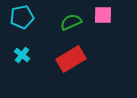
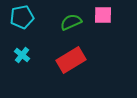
red rectangle: moved 1 px down
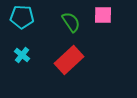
cyan pentagon: rotated 15 degrees clockwise
green semicircle: rotated 80 degrees clockwise
red rectangle: moved 2 px left; rotated 12 degrees counterclockwise
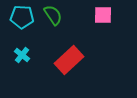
green semicircle: moved 18 px left, 7 px up
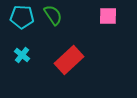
pink square: moved 5 px right, 1 px down
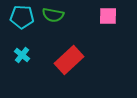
green semicircle: rotated 135 degrees clockwise
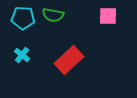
cyan pentagon: moved 1 px right, 1 px down
